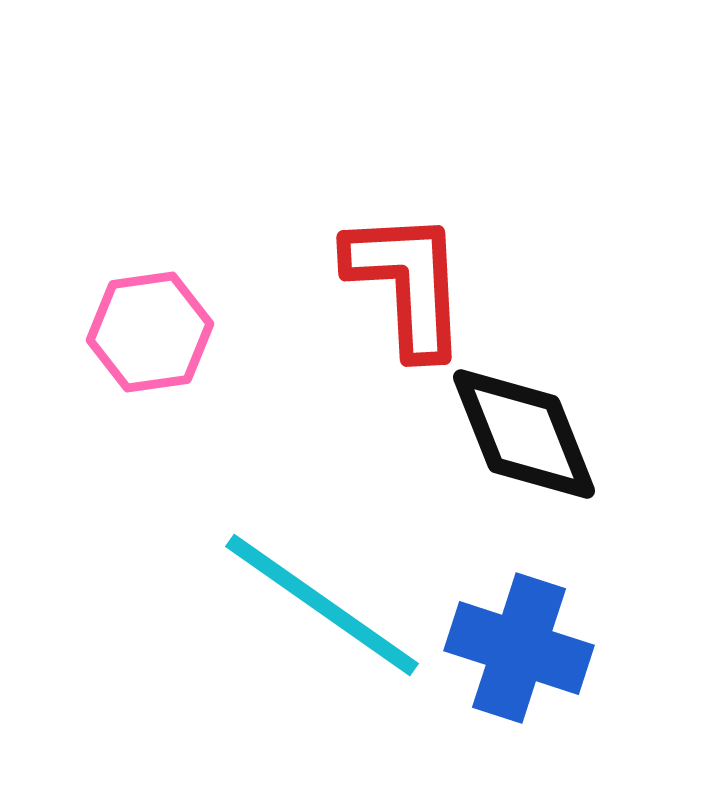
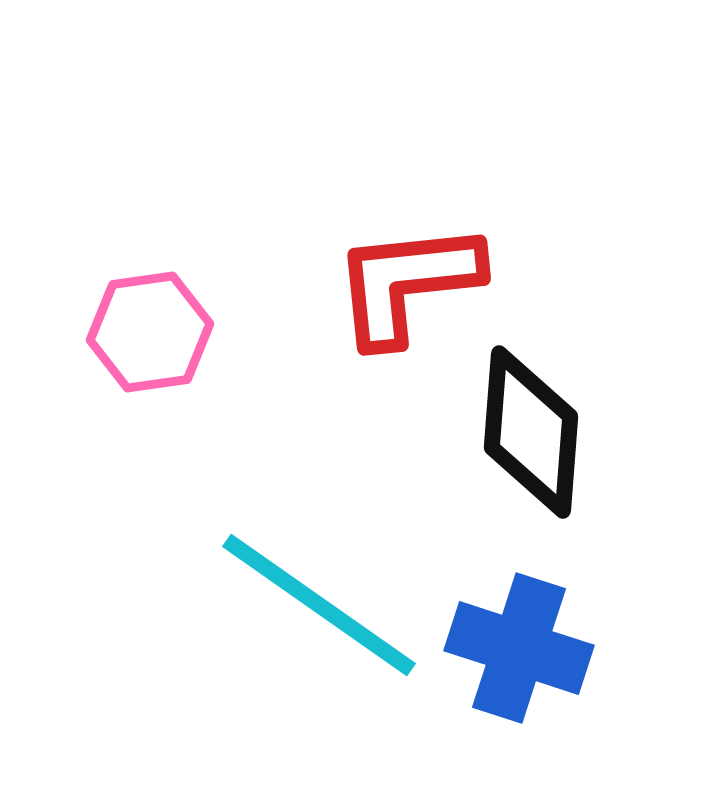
red L-shape: rotated 93 degrees counterclockwise
black diamond: moved 7 px right, 2 px up; rotated 26 degrees clockwise
cyan line: moved 3 px left
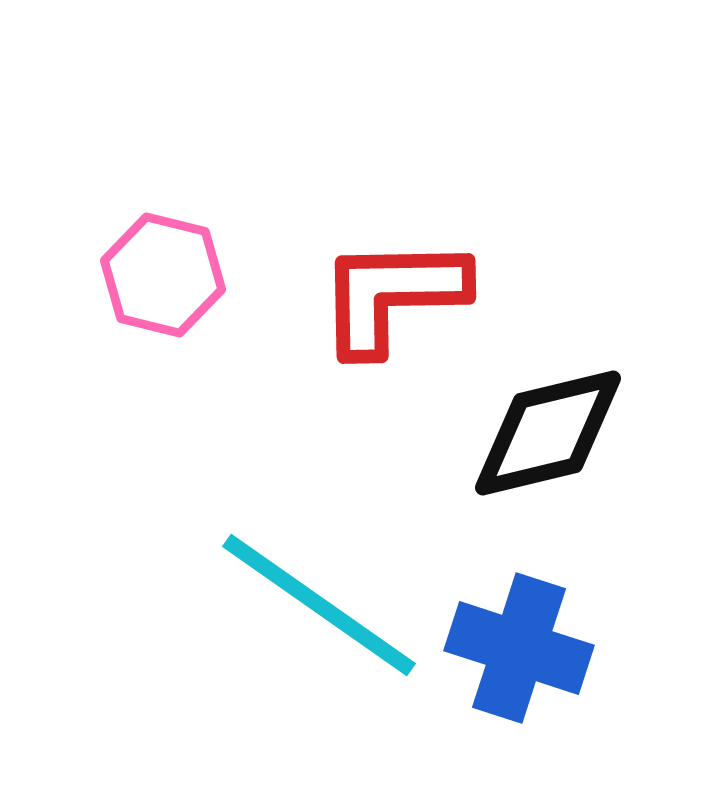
red L-shape: moved 15 px left, 12 px down; rotated 5 degrees clockwise
pink hexagon: moved 13 px right, 57 px up; rotated 22 degrees clockwise
black diamond: moved 17 px right, 1 px down; rotated 72 degrees clockwise
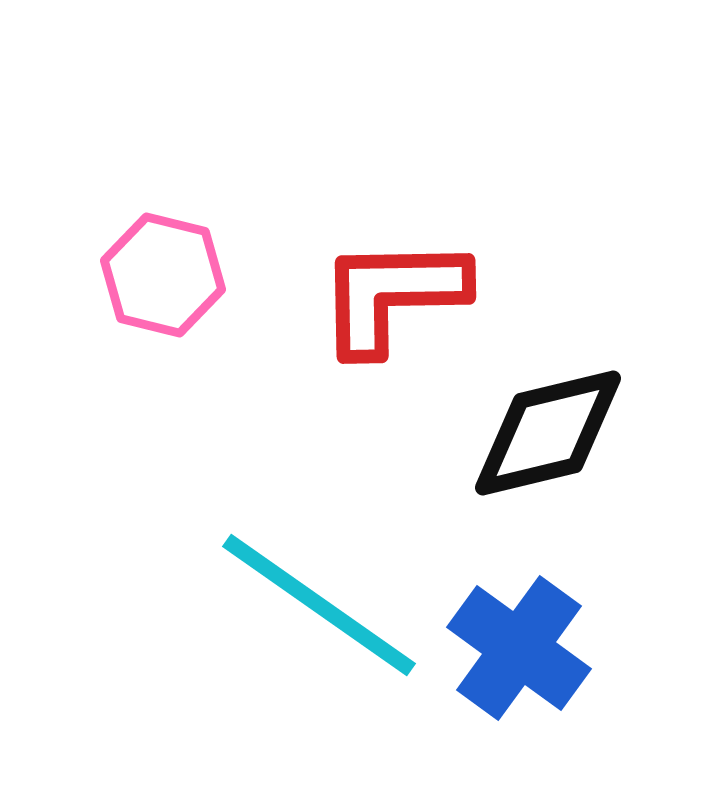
blue cross: rotated 18 degrees clockwise
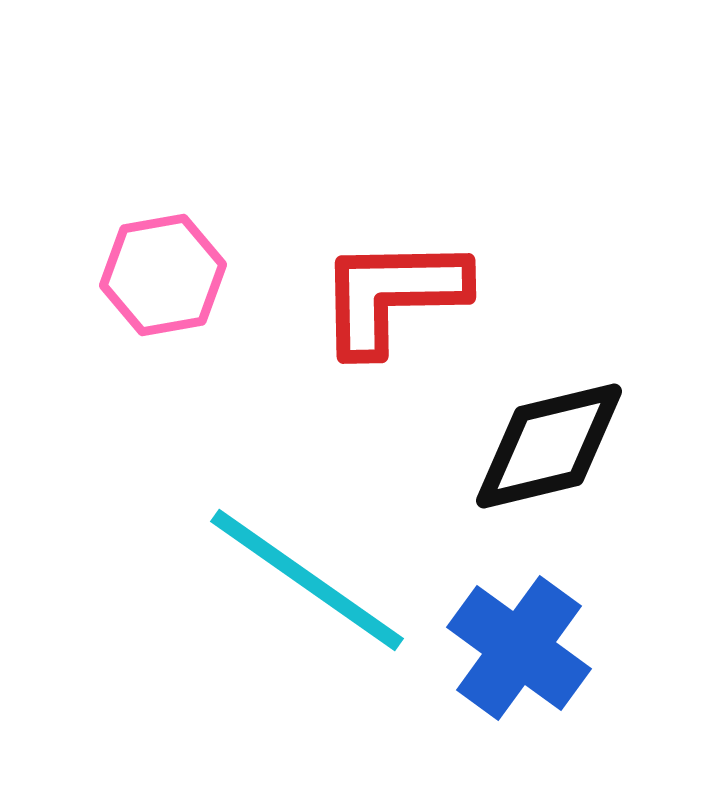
pink hexagon: rotated 24 degrees counterclockwise
black diamond: moved 1 px right, 13 px down
cyan line: moved 12 px left, 25 px up
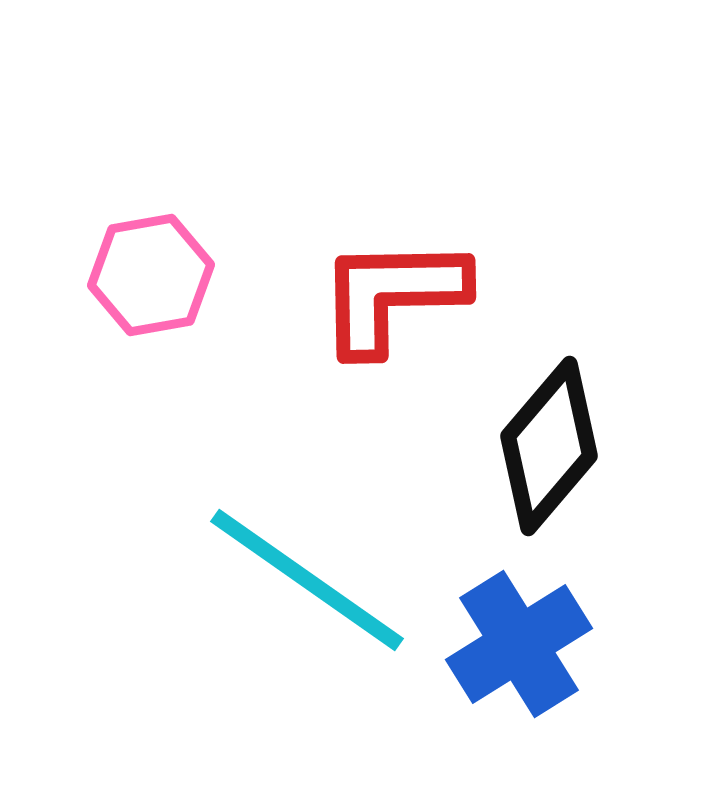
pink hexagon: moved 12 px left
black diamond: rotated 36 degrees counterclockwise
blue cross: moved 4 px up; rotated 22 degrees clockwise
